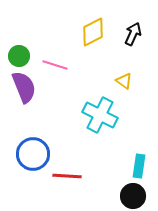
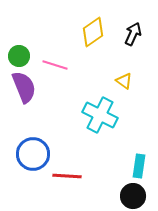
yellow diamond: rotated 8 degrees counterclockwise
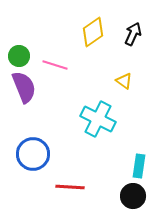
cyan cross: moved 2 px left, 4 px down
red line: moved 3 px right, 11 px down
